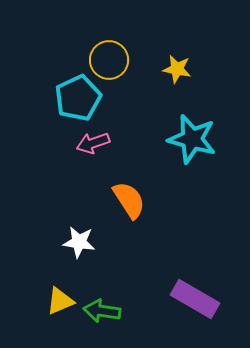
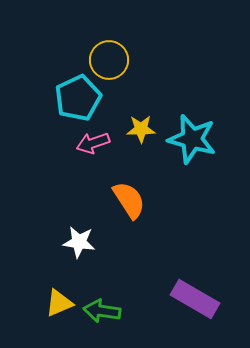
yellow star: moved 36 px left, 60 px down; rotated 12 degrees counterclockwise
yellow triangle: moved 1 px left, 2 px down
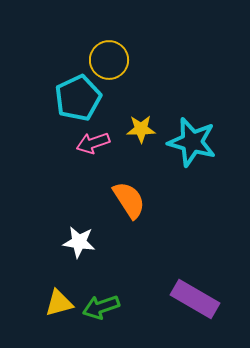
cyan star: moved 3 px down
yellow triangle: rotated 8 degrees clockwise
green arrow: moved 1 px left, 4 px up; rotated 27 degrees counterclockwise
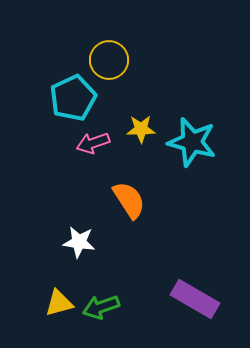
cyan pentagon: moved 5 px left
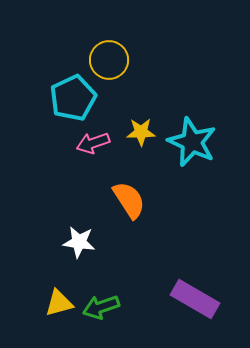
yellow star: moved 3 px down
cyan star: rotated 9 degrees clockwise
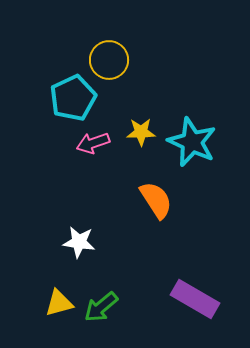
orange semicircle: moved 27 px right
green arrow: rotated 21 degrees counterclockwise
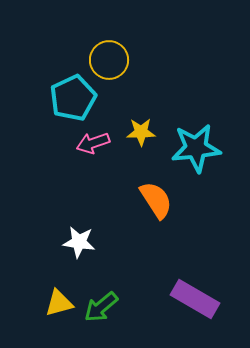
cyan star: moved 4 px right, 6 px down; rotated 30 degrees counterclockwise
